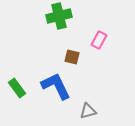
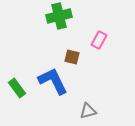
blue L-shape: moved 3 px left, 5 px up
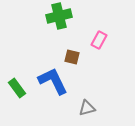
gray triangle: moved 1 px left, 3 px up
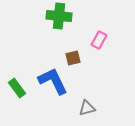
green cross: rotated 20 degrees clockwise
brown square: moved 1 px right, 1 px down; rotated 28 degrees counterclockwise
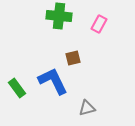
pink rectangle: moved 16 px up
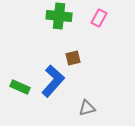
pink rectangle: moved 6 px up
blue L-shape: rotated 68 degrees clockwise
green rectangle: moved 3 px right, 1 px up; rotated 30 degrees counterclockwise
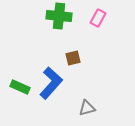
pink rectangle: moved 1 px left
blue L-shape: moved 2 px left, 2 px down
